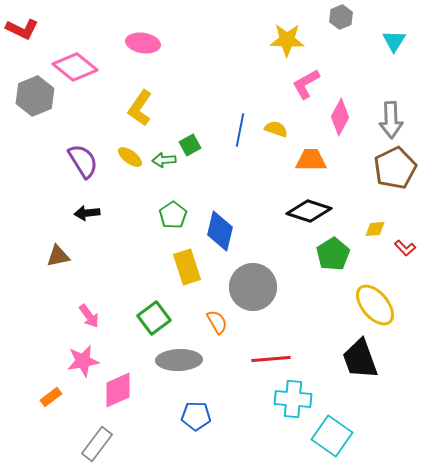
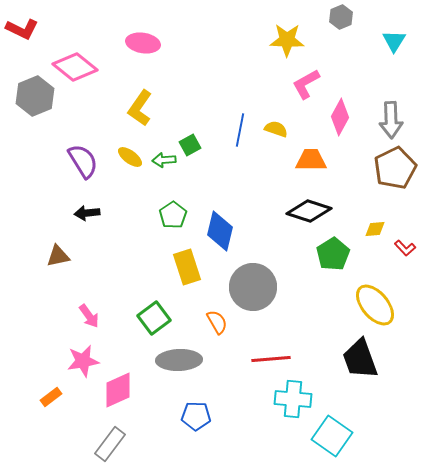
gray rectangle at (97, 444): moved 13 px right
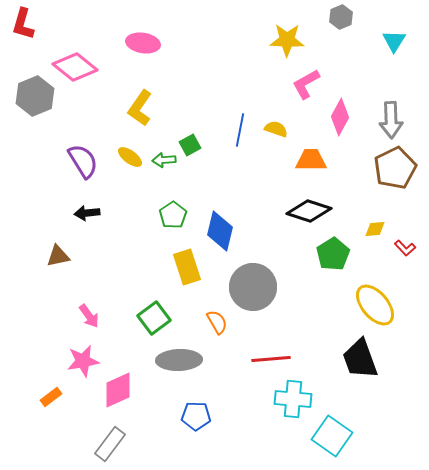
red L-shape at (22, 29): moved 1 px right, 5 px up; rotated 80 degrees clockwise
